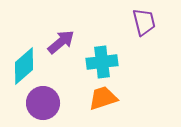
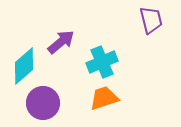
purple trapezoid: moved 7 px right, 2 px up
cyan cross: rotated 16 degrees counterclockwise
orange trapezoid: moved 1 px right
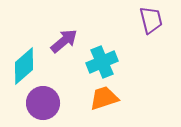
purple arrow: moved 3 px right, 1 px up
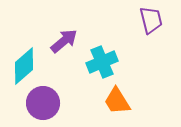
orange trapezoid: moved 13 px right, 3 px down; rotated 104 degrees counterclockwise
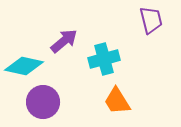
cyan cross: moved 2 px right, 3 px up; rotated 8 degrees clockwise
cyan diamond: rotated 54 degrees clockwise
purple circle: moved 1 px up
